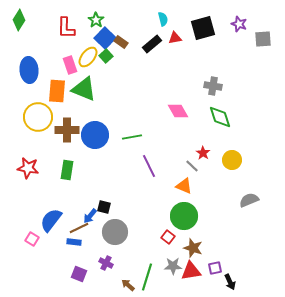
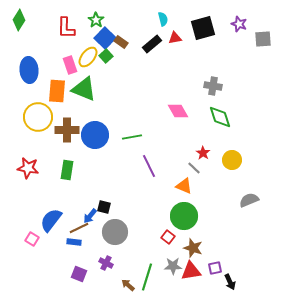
gray line at (192, 166): moved 2 px right, 2 px down
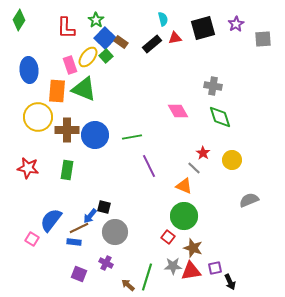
purple star at (239, 24): moved 3 px left; rotated 21 degrees clockwise
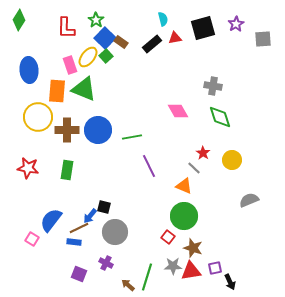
blue circle at (95, 135): moved 3 px right, 5 px up
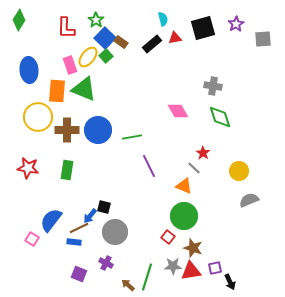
yellow circle at (232, 160): moved 7 px right, 11 px down
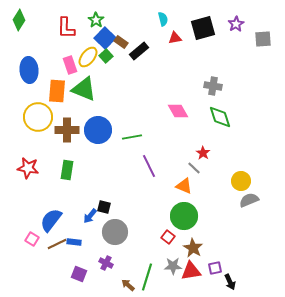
black rectangle at (152, 44): moved 13 px left, 7 px down
yellow circle at (239, 171): moved 2 px right, 10 px down
brown line at (79, 228): moved 22 px left, 16 px down
brown star at (193, 248): rotated 12 degrees clockwise
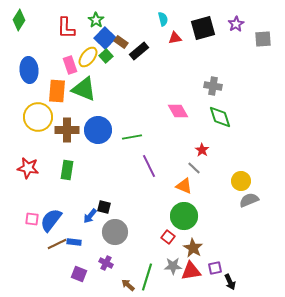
red star at (203, 153): moved 1 px left, 3 px up
pink square at (32, 239): moved 20 px up; rotated 24 degrees counterclockwise
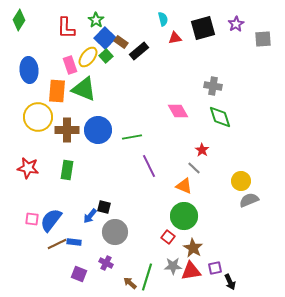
brown arrow at (128, 285): moved 2 px right, 2 px up
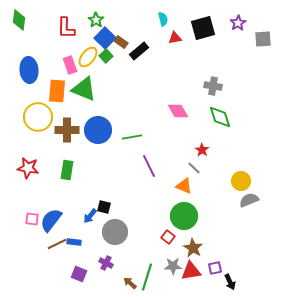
green diamond at (19, 20): rotated 25 degrees counterclockwise
purple star at (236, 24): moved 2 px right, 1 px up
